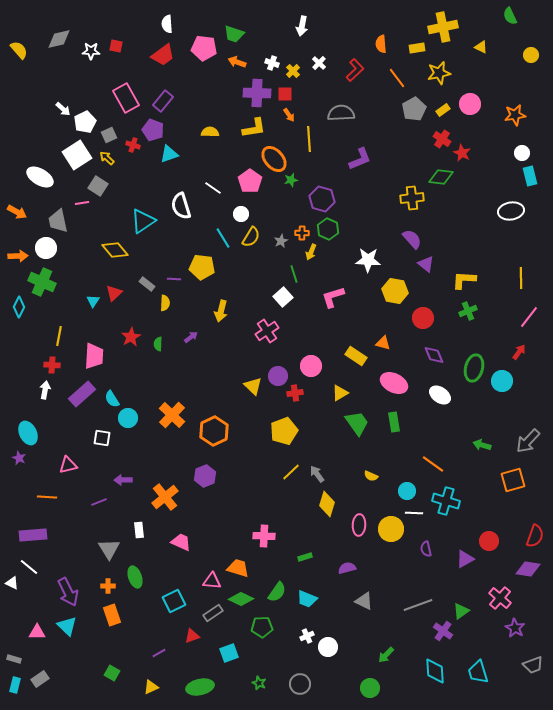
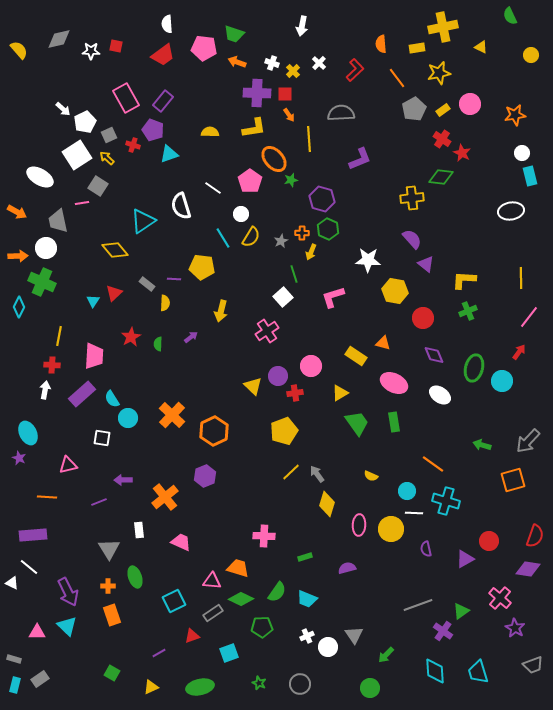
gray triangle at (364, 601): moved 10 px left, 34 px down; rotated 30 degrees clockwise
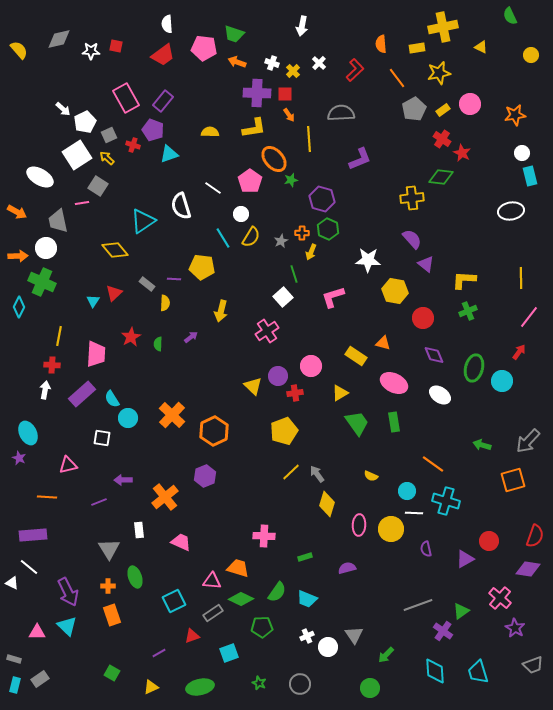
pink trapezoid at (94, 356): moved 2 px right, 2 px up
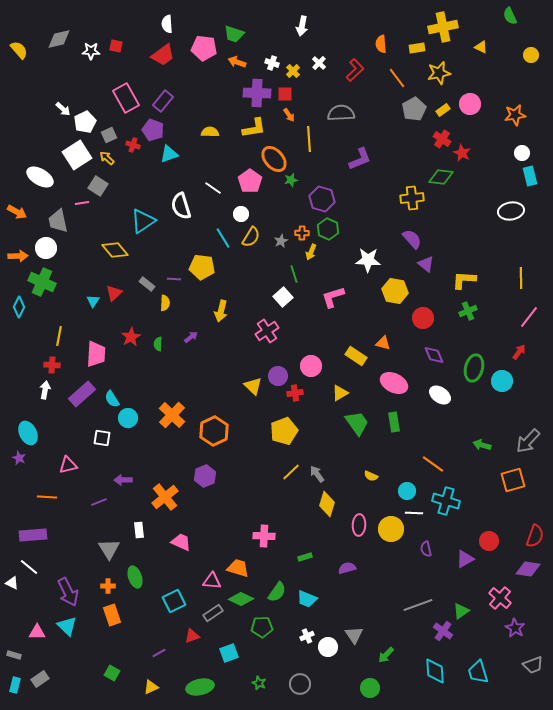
gray rectangle at (14, 659): moved 4 px up
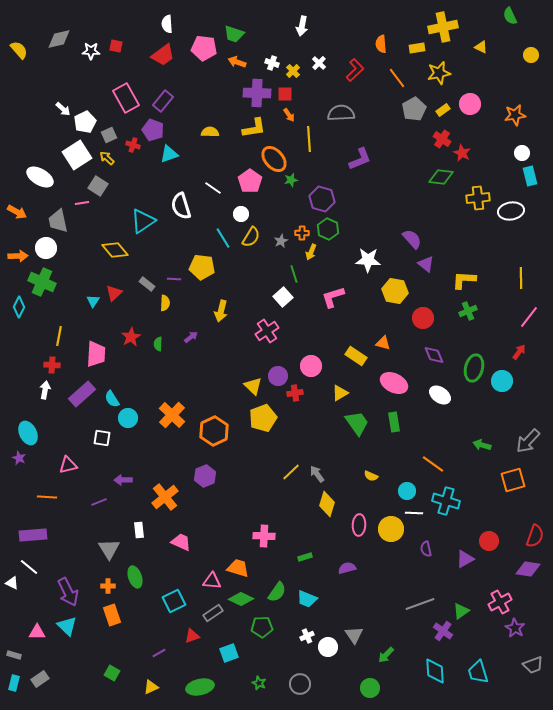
yellow cross at (412, 198): moved 66 px right
yellow pentagon at (284, 431): moved 21 px left, 13 px up
pink cross at (500, 598): moved 4 px down; rotated 20 degrees clockwise
gray line at (418, 605): moved 2 px right, 1 px up
cyan rectangle at (15, 685): moved 1 px left, 2 px up
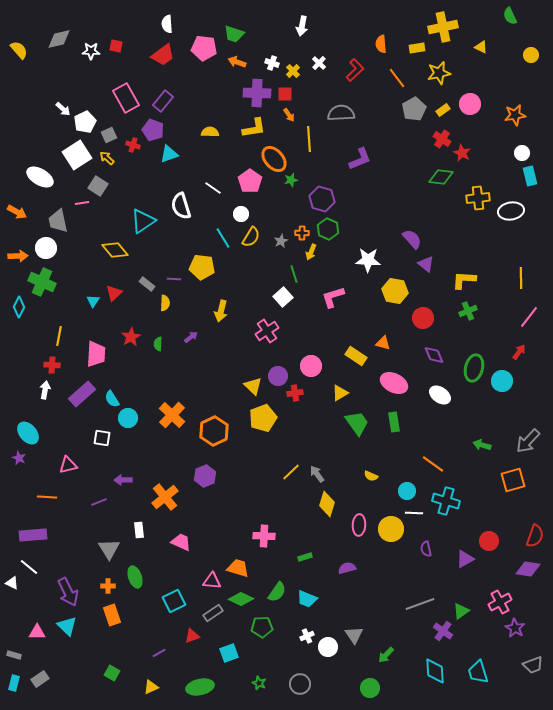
cyan ellipse at (28, 433): rotated 15 degrees counterclockwise
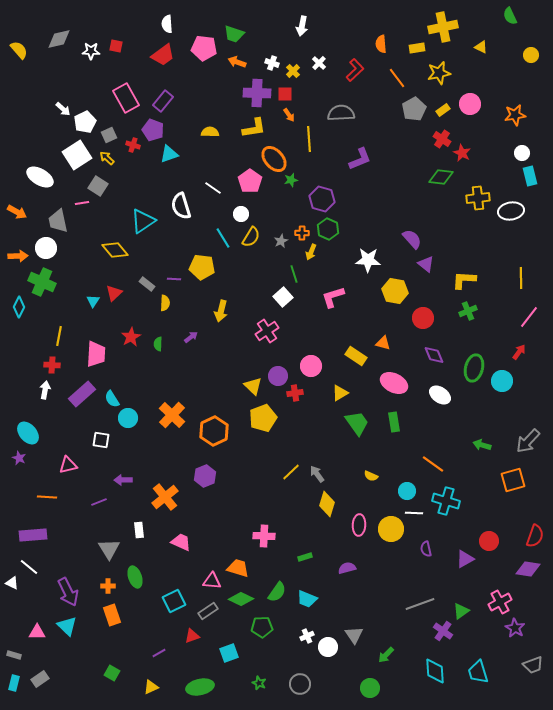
white square at (102, 438): moved 1 px left, 2 px down
gray rectangle at (213, 613): moved 5 px left, 2 px up
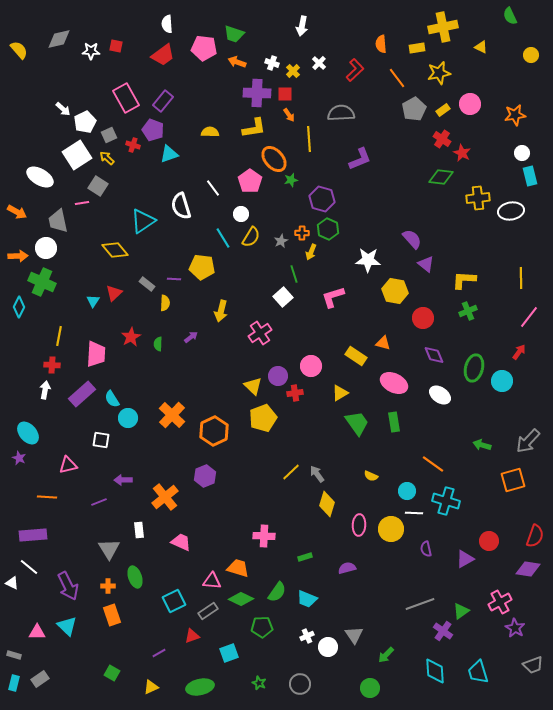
white line at (213, 188): rotated 18 degrees clockwise
pink cross at (267, 331): moved 7 px left, 2 px down
purple arrow at (68, 592): moved 6 px up
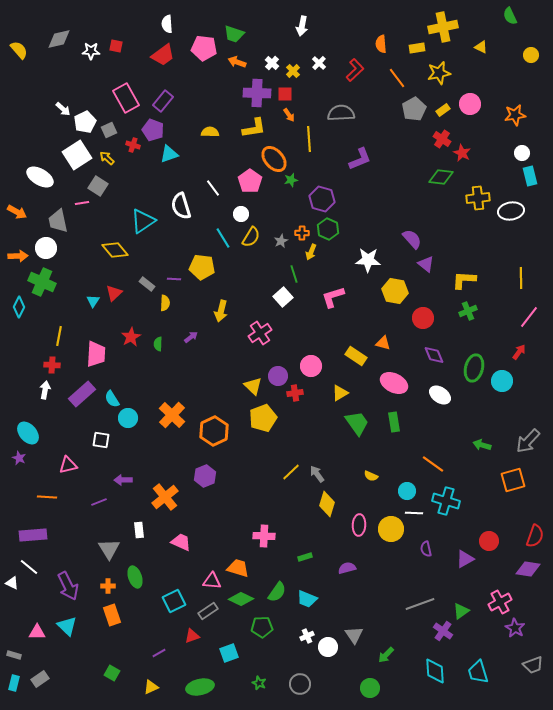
white cross at (272, 63): rotated 24 degrees clockwise
gray square at (109, 135): moved 5 px up
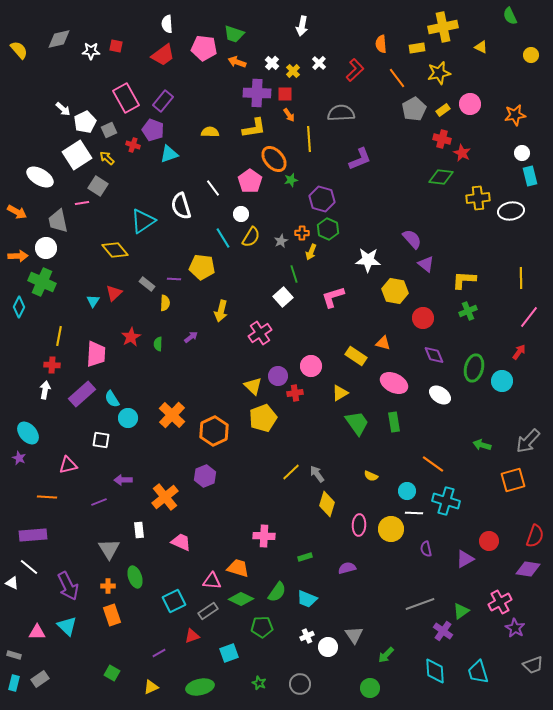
red cross at (442, 139): rotated 18 degrees counterclockwise
